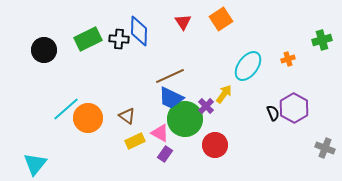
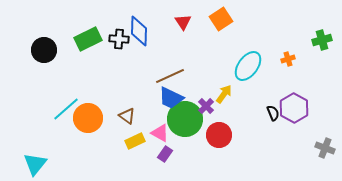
red circle: moved 4 px right, 10 px up
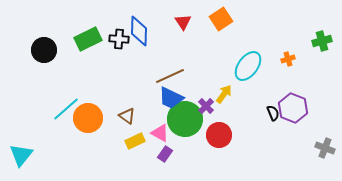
green cross: moved 1 px down
purple hexagon: moved 1 px left; rotated 8 degrees counterclockwise
cyan triangle: moved 14 px left, 9 px up
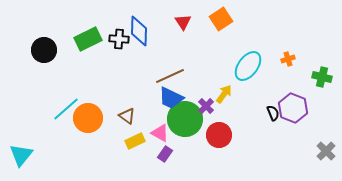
green cross: moved 36 px down; rotated 30 degrees clockwise
gray cross: moved 1 px right, 3 px down; rotated 24 degrees clockwise
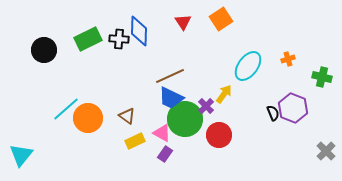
pink triangle: moved 2 px right
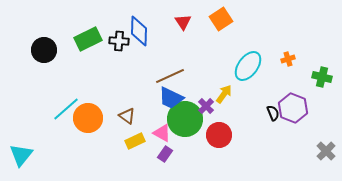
black cross: moved 2 px down
